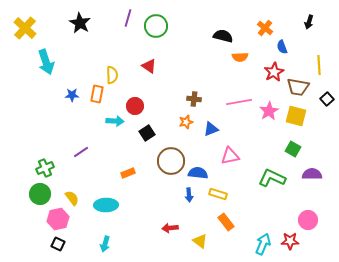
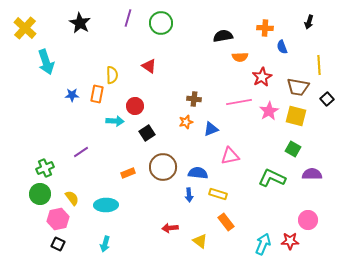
green circle at (156, 26): moved 5 px right, 3 px up
orange cross at (265, 28): rotated 35 degrees counterclockwise
black semicircle at (223, 36): rotated 24 degrees counterclockwise
red star at (274, 72): moved 12 px left, 5 px down
brown circle at (171, 161): moved 8 px left, 6 px down
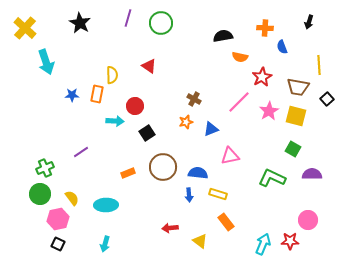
orange semicircle at (240, 57): rotated 14 degrees clockwise
brown cross at (194, 99): rotated 24 degrees clockwise
pink line at (239, 102): rotated 35 degrees counterclockwise
